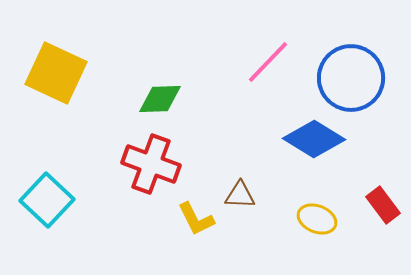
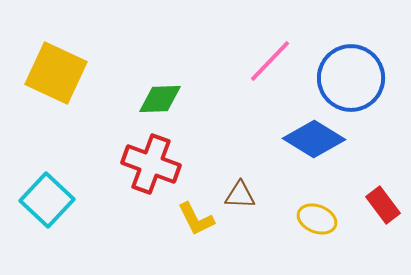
pink line: moved 2 px right, 1 px up
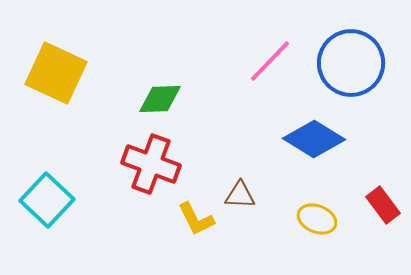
blue circle: moved 15 px up
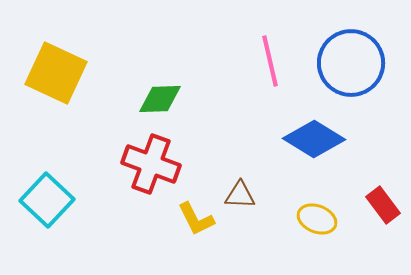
pink line: rotated 57 degrees counterclockwise
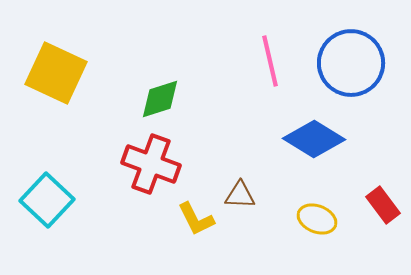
green diamond: rotated 15 degrees counterclockwise
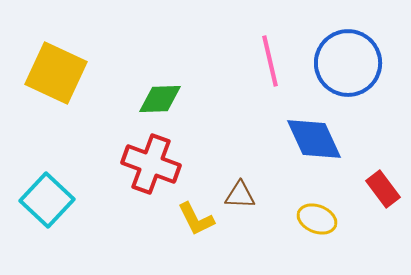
blue circle: moved 3 px left
green diamond: rotated 15 degrees clockwise
blue diamond: rotated 34 degrees clockwise
red rectangle: moved 16 px up
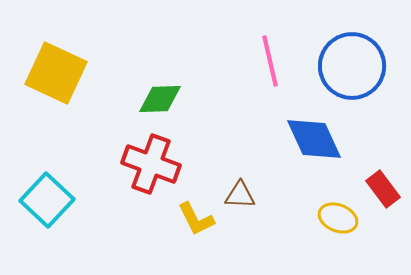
blue circle: moved 4 px right, 3 px down
yellow ellipse: moved 21 px right, 1 px up
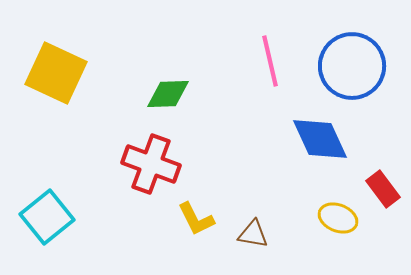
green diamond: moved 8 px right, 5 px up
blue diamond: moved 6 px right
brown triangle: moved 13 px right, 39 px down; rotated 8 degrees clockwise
cyan square: moved 17 px down; rotated 8 degrees clockwise
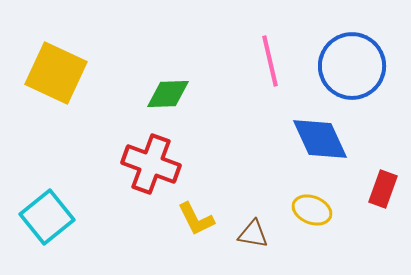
red rectangle: rotated 57 degrees clockwise
yellow ellipse: moved 26 px left, 8 px up
